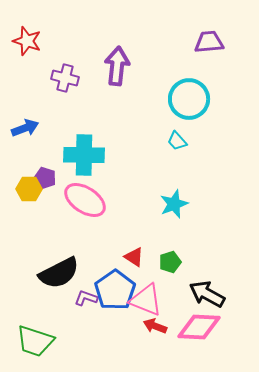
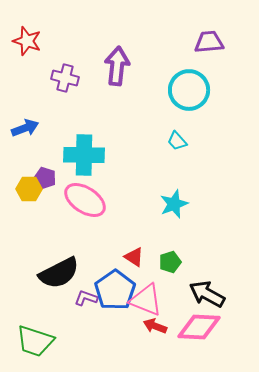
cyan circle: moved 9 px up
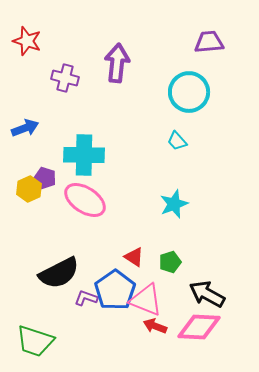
purple arrow: moved 3 px up
cyan circle: moved 2 px down
yellow hexagon: rotated 25 degrees counterclockwise
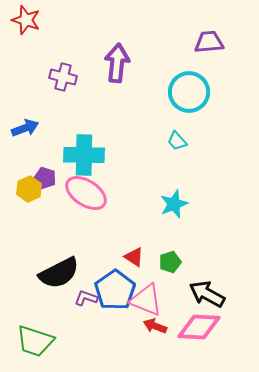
red star: moved 1 px left, 21 px up
purple cross: moved 2 px left, 1 px up
pink ellipse: moved 1 px right, 7 px up
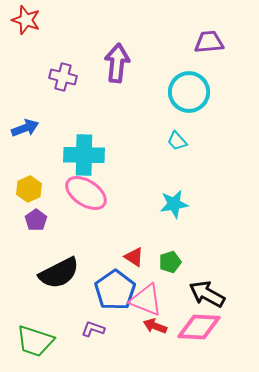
purple pentagon: moved 9 px left, 42 px down; rotated 20 degrees clockwise
cyan star: rotated 12 degrees clockwise
purple L-shape: moved 7 px right, 31 px down
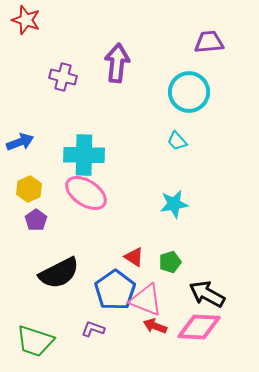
blue arrow: moved 5 px left, 14 px down
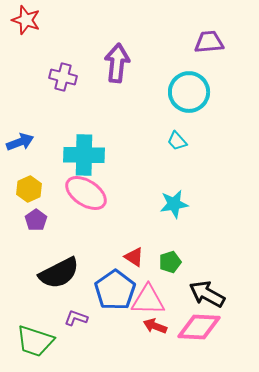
pink triangle: moved 2 px right; rotated 21 degrees counterclockwise
purple L-shape: moved 17 px left, 11 px up
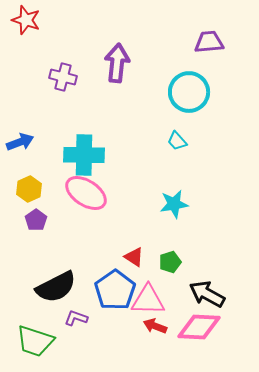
black semicircle: moved 3 px left, 14 px down
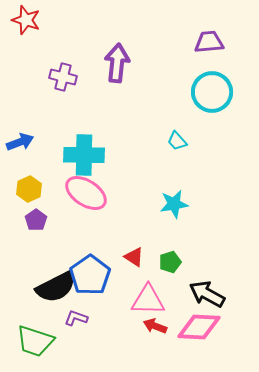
cyan circle: moved 23 px right
blue pentagon: moved 25 px left, 15 px up
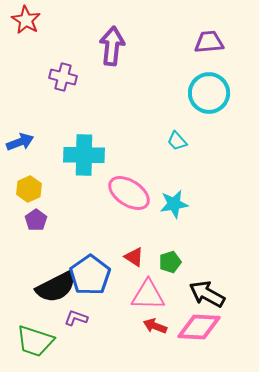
red star: rotated 12 degrees clockwise
purple arrow: moved 5 px left, 17 px up
cyan circle: moved 3 px left, 1 px down
pink ellipse: moved 43 px right
pink triangle: moved 5 px up
